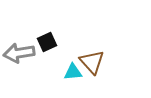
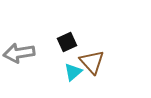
black square: moved 20 px right
cyan triangle: rotated 36 degrees counterclockwise
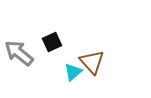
black square: moved 15 px left
gray arrow: rotated 48 degrees clockwise
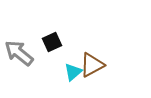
brown triangle: moved 3 px down; rotated 44 degrees clockwise
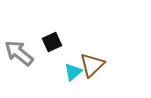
brown triangle: rotated 16 degrees counterclockwise
